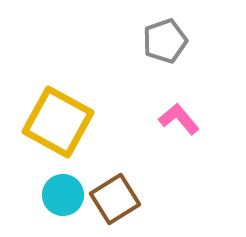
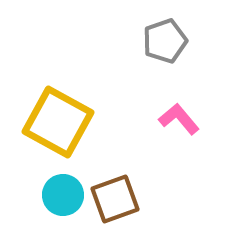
brown square: rotated 12 degrees clockwise
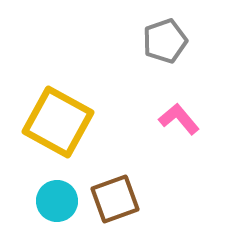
cyan circle: moved 6 px left, 6 px down
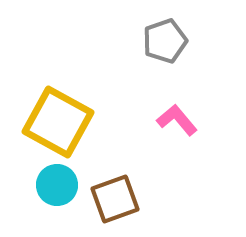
pink L-shape: moved 2 px left, 1 px down
cyan circle: moved 16 px up
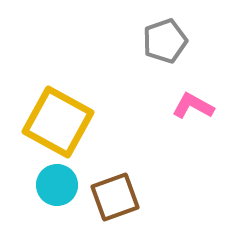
pink L-shape: moved 16 px right, 14 px up; rotated 21 degrees counterclockwise
brown square: moved 2 px up
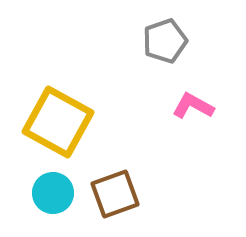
cyan circle: moved 4 px left, 8 px down
brown square: moved 3 px up
